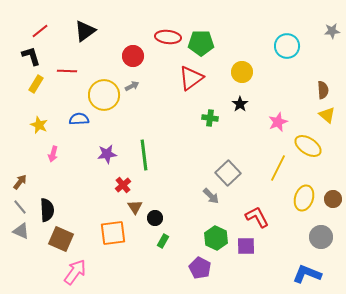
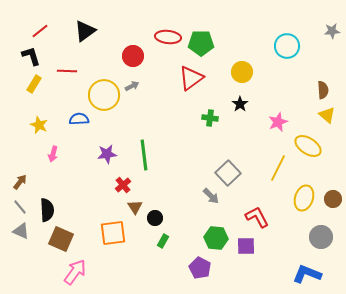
yellow rectangle at (36, 84): moved 2 px left
green hexagon at (216, 238): rotated 20 degrees counterclockwise
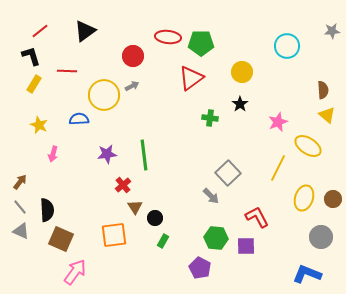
orange square at (113, 233): moved 1 px right, 2 px down
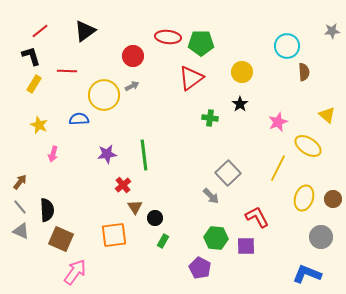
brown semicircle at (323, 90): moved 19 px left, 18 px up
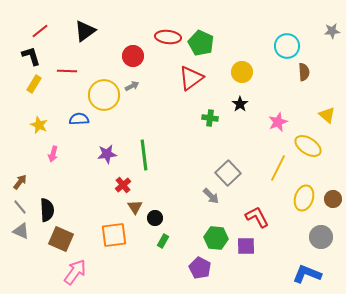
green pentagon at (201, 43): rotated 25 degrees clockwise
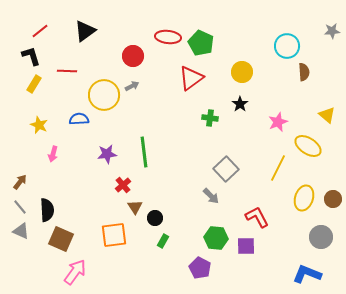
green line at (144, 155): moved 3 px up
gray square at (228, 173): moved 2 px left, 4 px up
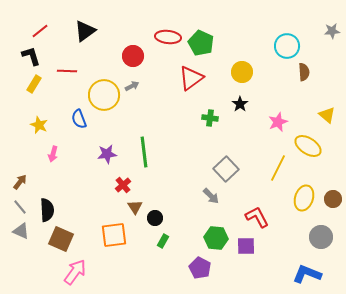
blue semicircle at (79, 119): rotated 108 degrees counterclockwise
